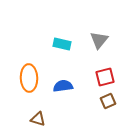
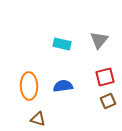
orange ellipse: moved 8 px down
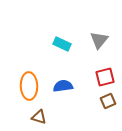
cyan rectangle: rotated 12 degrees clockwise
brown triangle: moved 1 px right, 2 px up
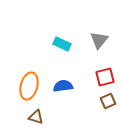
orange ellipse: rotated 16 degrees clockwise
brown triangle: moved 3 px left
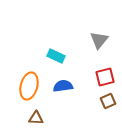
cyan rectangle: moved 6 px left, 12 px down
brown triangle: moved 1 px down; rotated 14 degrees counterclockwise
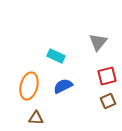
gray triangle: moved 1 px left, 2 px down
red square: moved 2 px right, 1 px up
blue semicircle: rotated 18 degrees counterclockwise
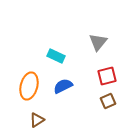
brown triangle: moved 1 px right, 2 px down; rotated 35 degrees counterclockwise
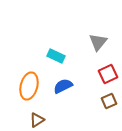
red square: moved 1 px right, 2 px up; rotated 12 degrees counterclockwise
brown square: moved 1 px right
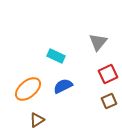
orange ellipse: moved 1 px left, 3 px down; rotated 36 degrees clockwise
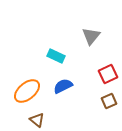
gray triangle: moved 7 px left, 6 px up
orange ellipse: moved 1 px left, 2 px down
brown triangle: rotated 49 degrees counterclockwise
